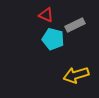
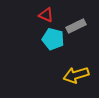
gray rectangle: moved 1 px right, 1 px down
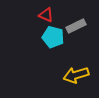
cyan pentagon: moved 2 px up
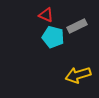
gray rectangle: moved 1 px right
yellow arrow: moved 2 px right
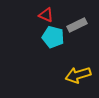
gray rectangle: moved 1 px up
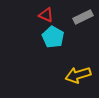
gray rectangle: moved 6 px right, 8 px up
cyan pentagon: rotated 15 degrees clockwise
